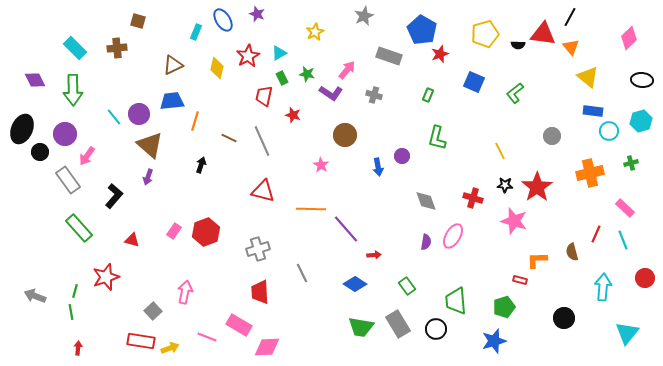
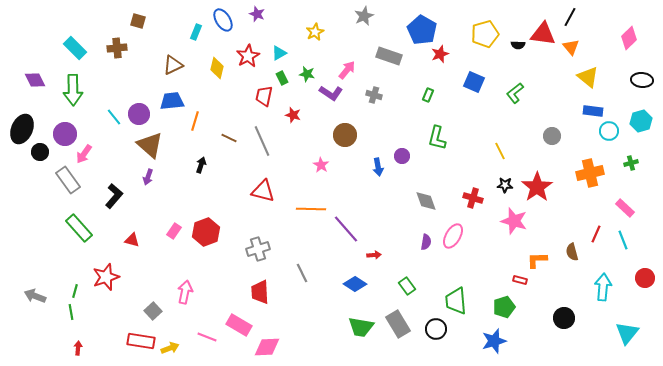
pink arrow at (87, 156): moved 3 px left, 2 px up
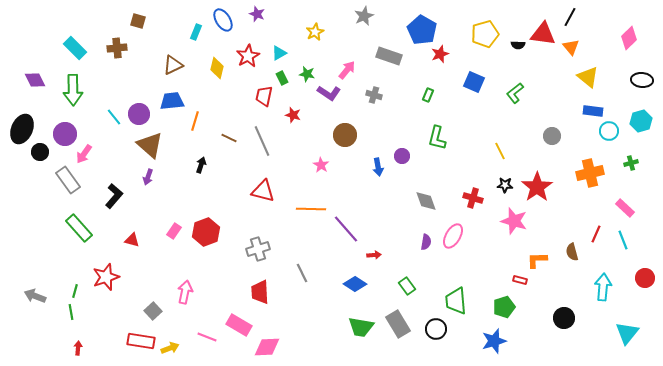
purple L-shape at (331, 93): moved 2 px left
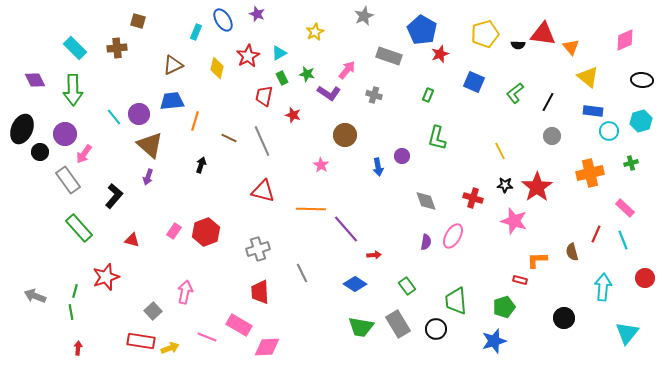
black line at (570, 17): moved 22 px left, 85 px down
pink diamond at (629, 38): moved 4 px left, 2 px down; rotated 20 degrees clockwise
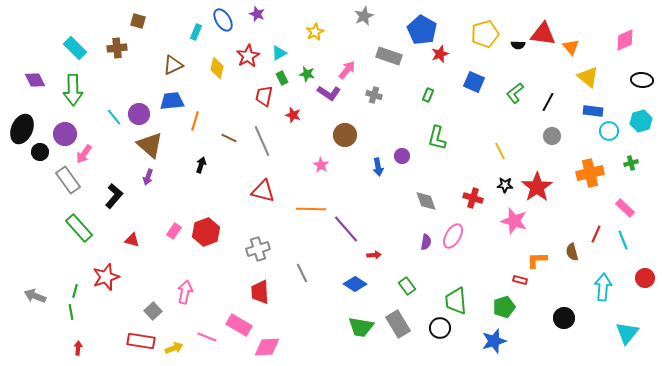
black circle at (436, 329): moved 4 px right, 1 px up
yellow arrow at (170, 348): moved 4 px right
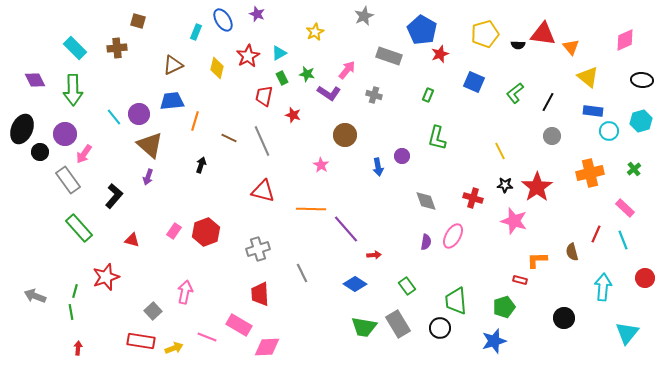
green cross at (631, 163): moved 3 px right, 6 px down; rotated 24 degrees counterclockwise
red trapezoid at (260, 292): moved 2 px down
green trapezoid at (361, 327): moved 3 px right
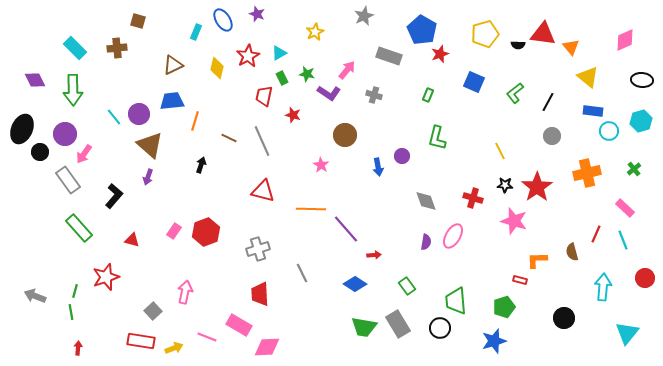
orange cross at (590, 173): moved 3 px left
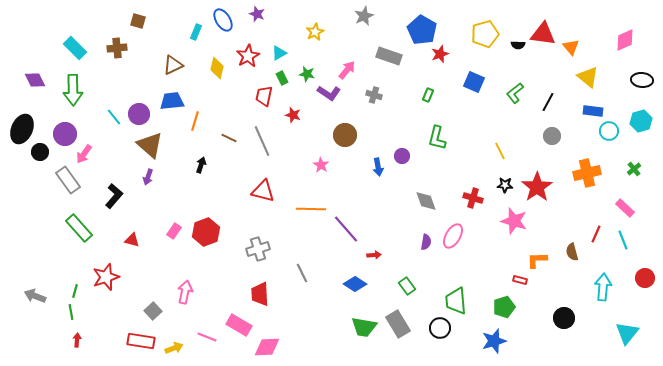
red arrow at (78, 348): moved 1 px left, 8 px up
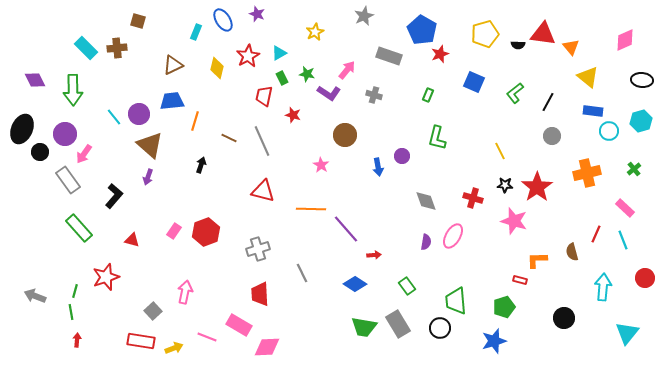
cyan rectangle at (75, 48): moved 11 px right
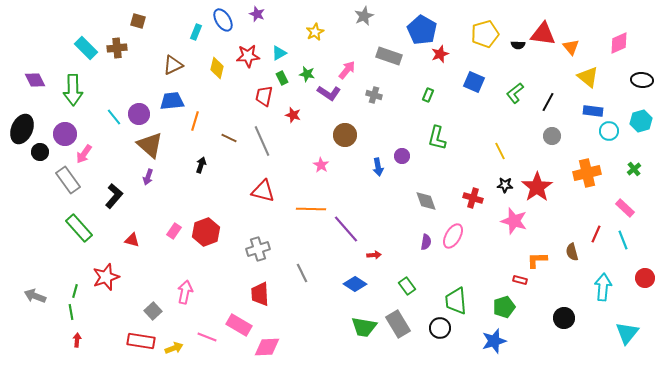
pink diamond at (625, 40): moved 6 px left, 3 px down
red star at (248, 56): rotated 25 degrees clockwise
